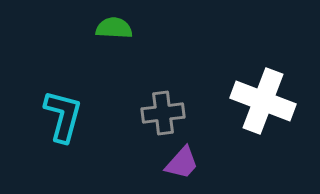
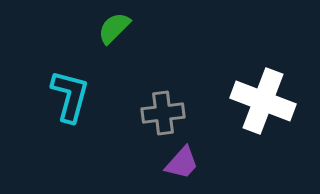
green semicircle: rotated 48 degrees counterclockwise
cyan L-shape: moved 7 px right, 20 px up
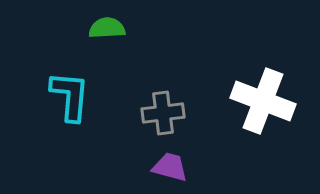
green semicircle: moved 7 px left; rotated 42 degrees clockwise
cyan L-shape: rotated 10 degrees counterclockwise
purple trapezoid: moved 12 px left, 4 px down; rotated 117 degrees counterclockwise
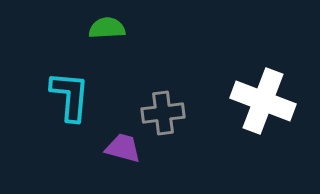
purple trapezoid: moved 47 px left, 19 px up
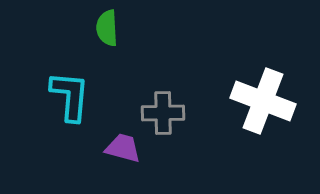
green semicircle: rotated 90 degrees counterclockwise
gray cross: rotated 6 degrees clockwise
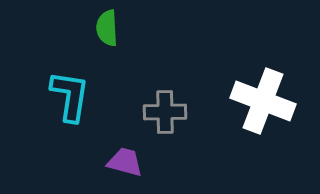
cyan L-shape: rotated 4 degrees clockwise
gray cross: moved 2 px right, 1 px up
purple trapezoid: moved 2 px right, 14 px down
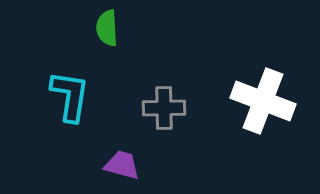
gray cross: moved 1 px left, 4 px up
purple trapezoid: moved 3 px left, 3 px down
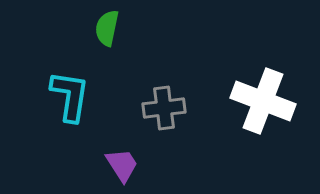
green semicircle: rotated 15 degrees clockwise
gray cross: rotated 6 degrees counterclockwise
purple trapezoid: rotated 42 degrees clockwise
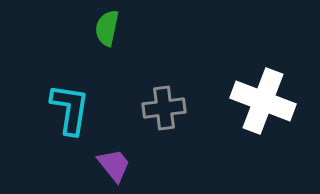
cyan L-shape: moved 13 px down
purple trapezoid: moved 8 px left; rotated 6 degrees counterclockwise
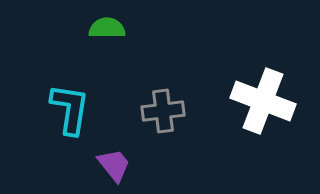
green semicircle: rotated 78 degrees clockwise
gray cross: moved 1 px left, 3 px down
